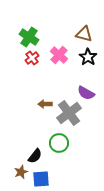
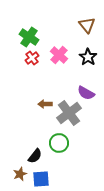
brown triangle: moved 3 px right, 9 px up; rotated 36 degrees clockwise
brown star: moved 1 px left, 2 px down
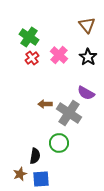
gray cross: rotated 20 degrees counterclockwise
black semicircle: rotated 28 degrees counterclockwise
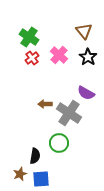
brown triangle: moved 3 px left, 6 px down
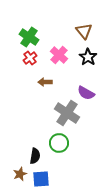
red cross: moved 2 px left
brown arrow: moved 22 px up
gray cross: moved 2 px left
